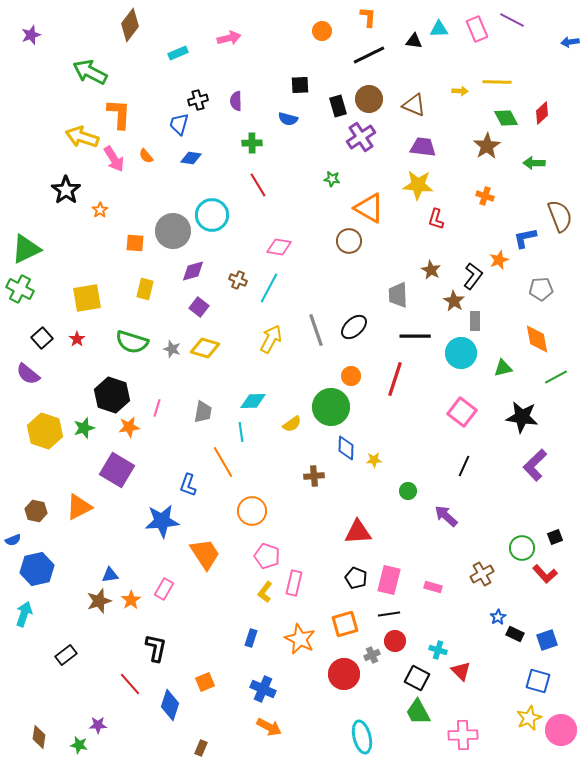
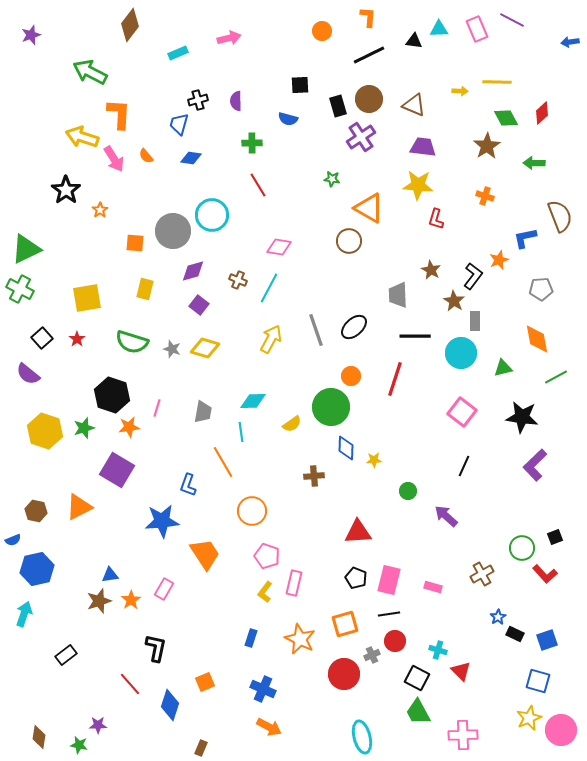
purple square at (199, 307): moved 2 px up
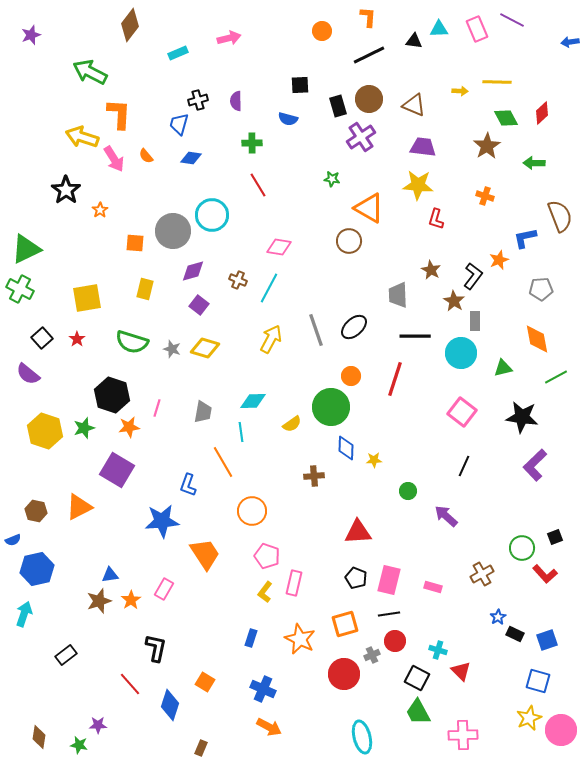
orange square at (205, 682): rotated 36 degrees counterclockwise
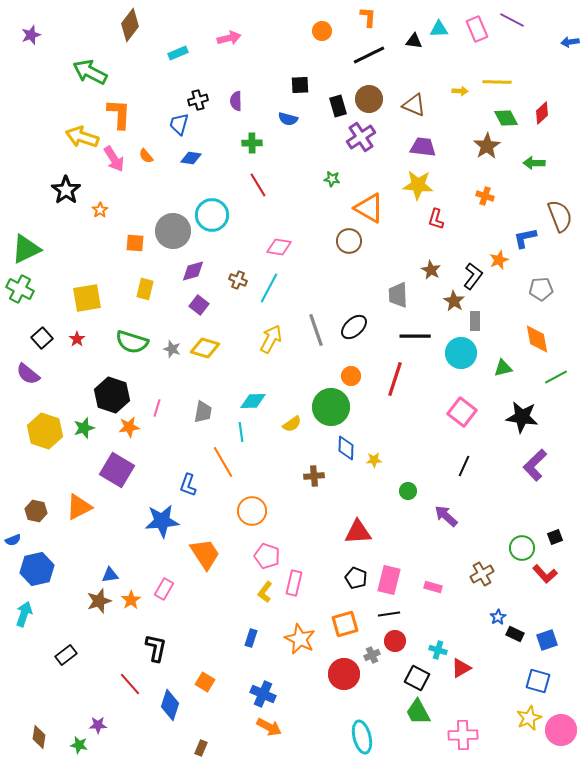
red triangle at (461, 671): moved 3 px up; rotated 45 degrees clockwise
blue cross at (263, 689): moved 5 px down
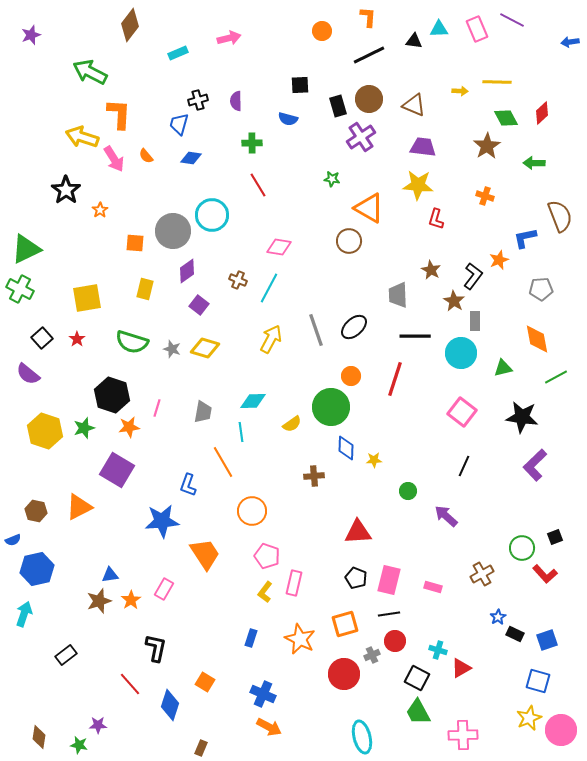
purple diamond at (193, 271): moved 6 px left; rotated 20 degrees counterclockwise
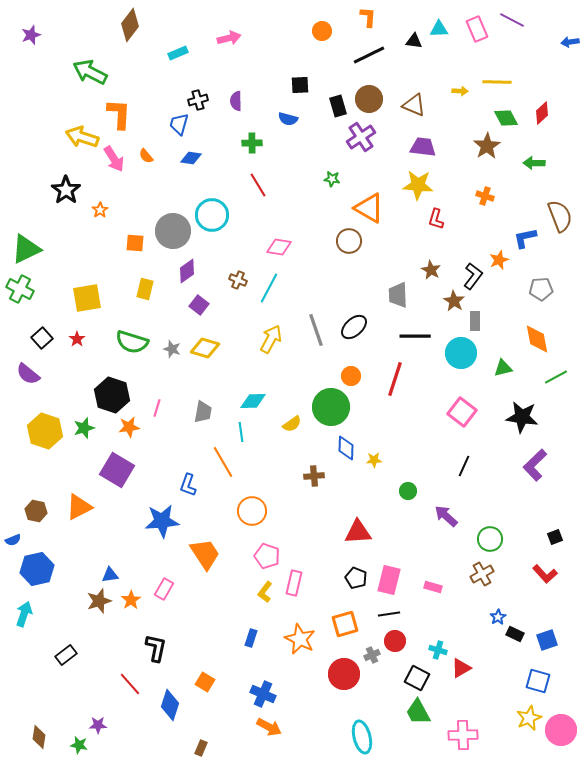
green circle at (522, 548): moved 32 px left, 9 px up
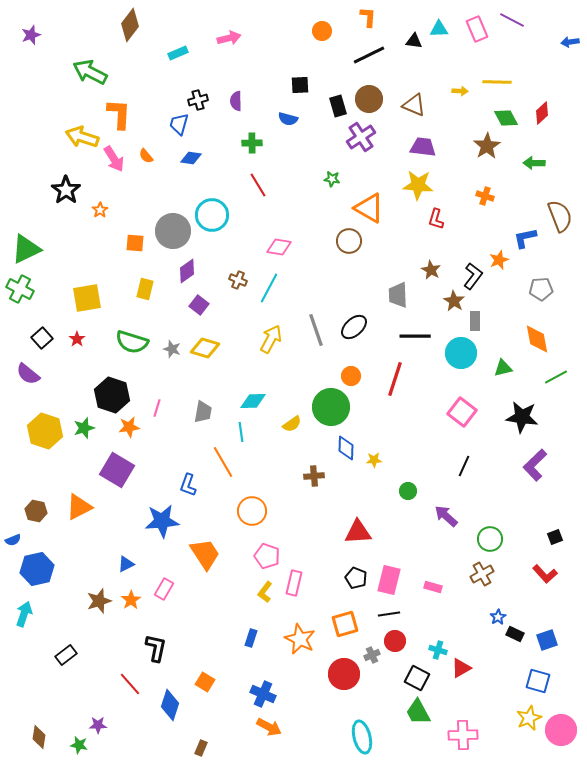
blue triangle at (110, 575): moved 16 px right, 11 px up; rotated 18 degrees counterclockwise
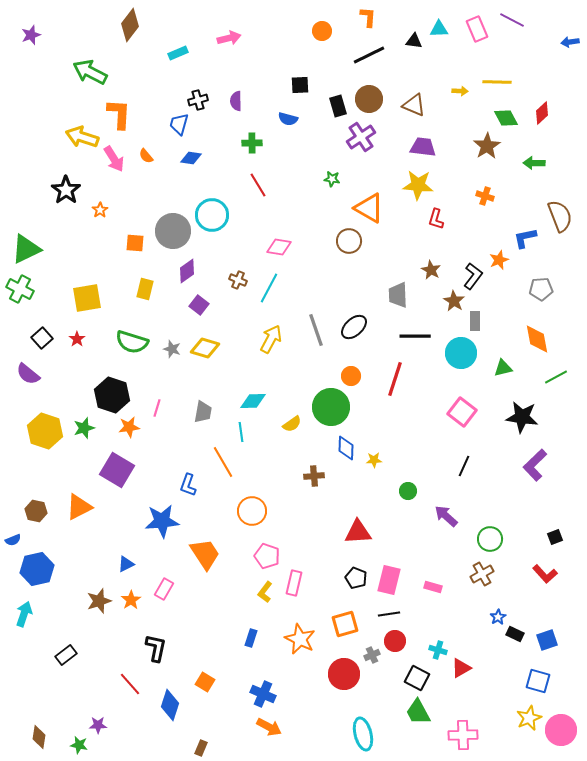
cyan ellipse at (362, 737): moved 1 px right, 3 px up
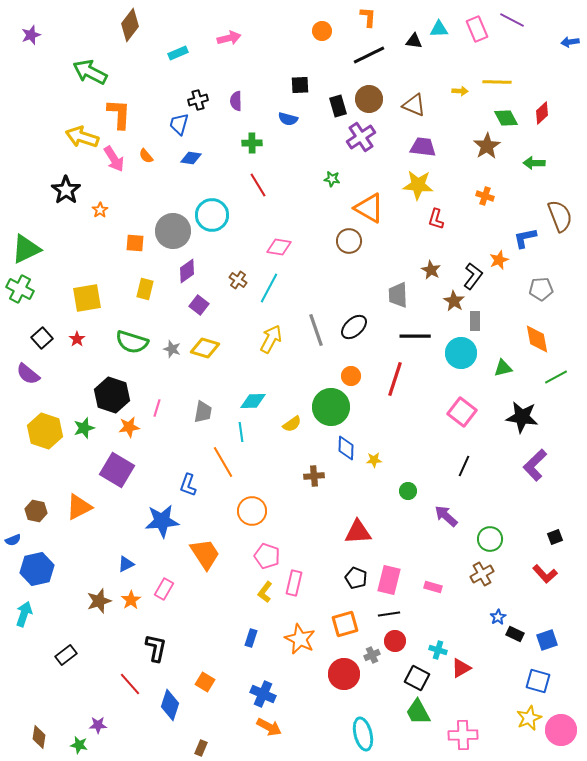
brown cross at (238, 280): rotated 12 degrees clockwise
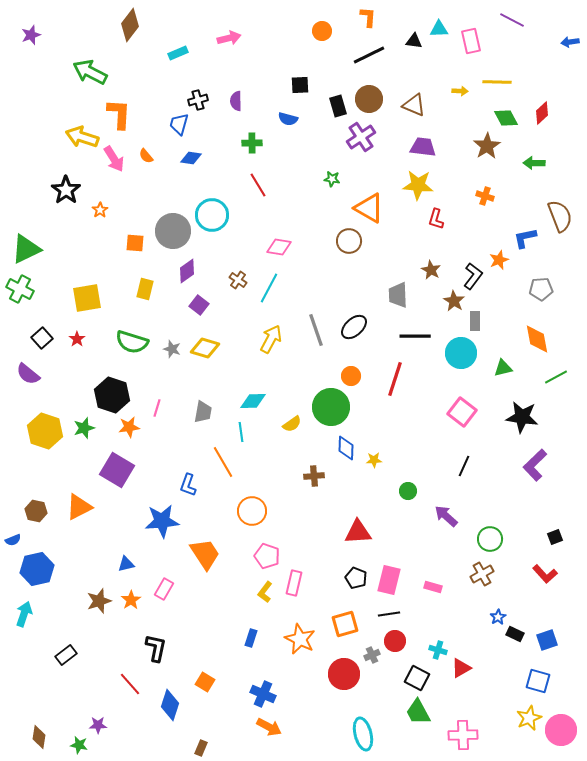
pink rectangle at (477, 29): moved 6 px left, 12 px down; rotated 10 degrees clockwise
blue triangle at (126, 564): rotated 12 degrees clockwise
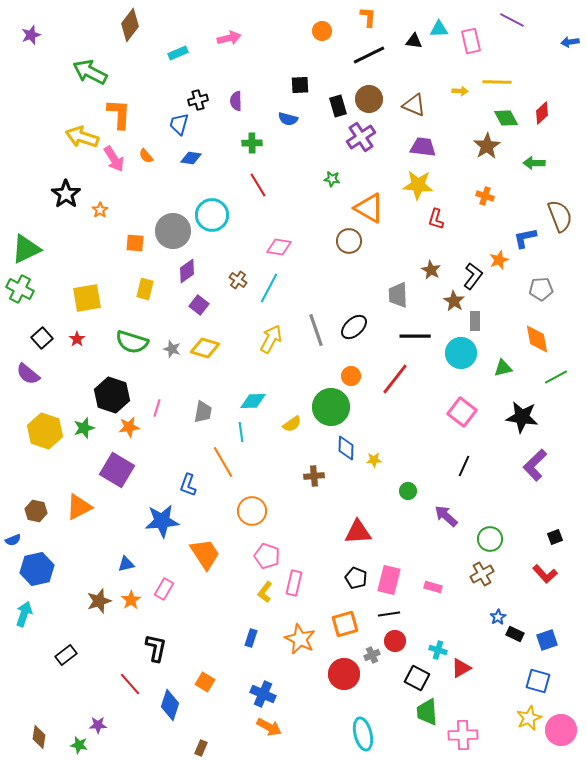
black star at (66, 190): moved 4 px down
red line at (395, 379): rotated 20 degrees clockwise
green trapezoid at (418, 712): moved 9 px right; rotated 24 degrees clockwise
